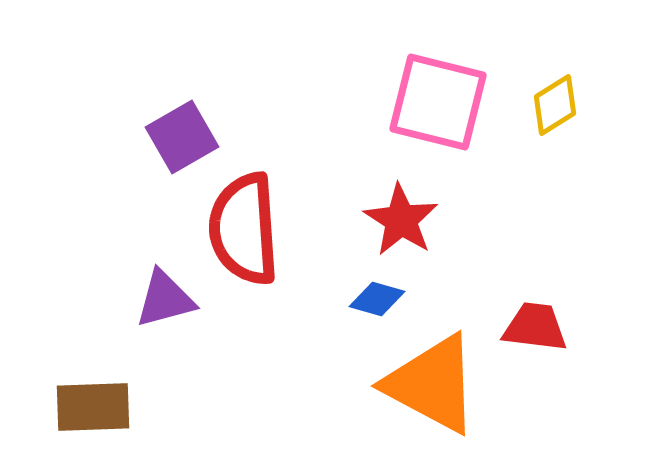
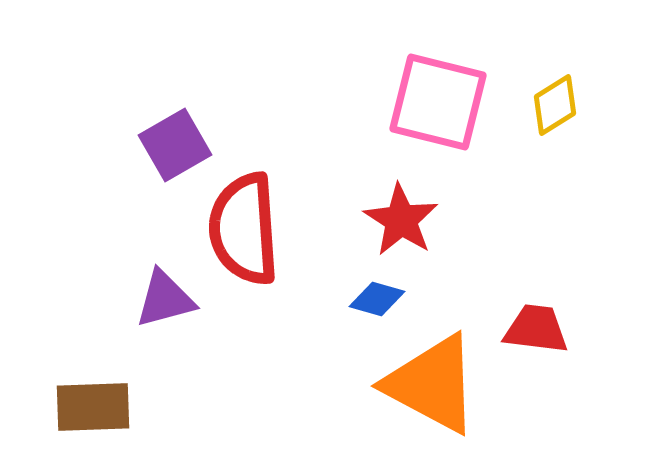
purple square: moved 7 px left, 8 px down
red trapezoid: moved 1 px right, 2 px down
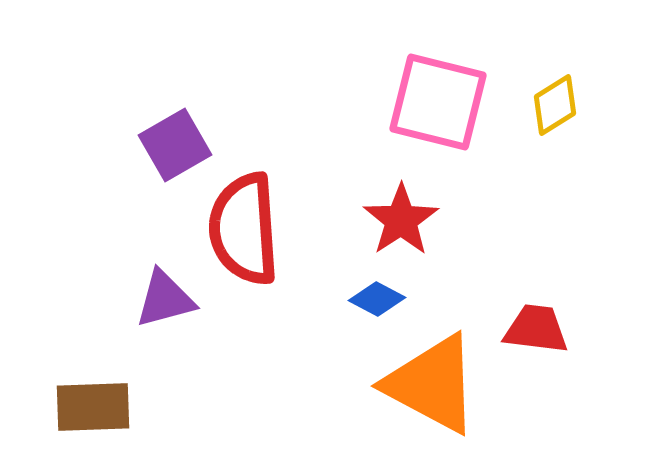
red star: rotated 6 degrees clockwise
blue diamond: rotated 12 degrees clockwise
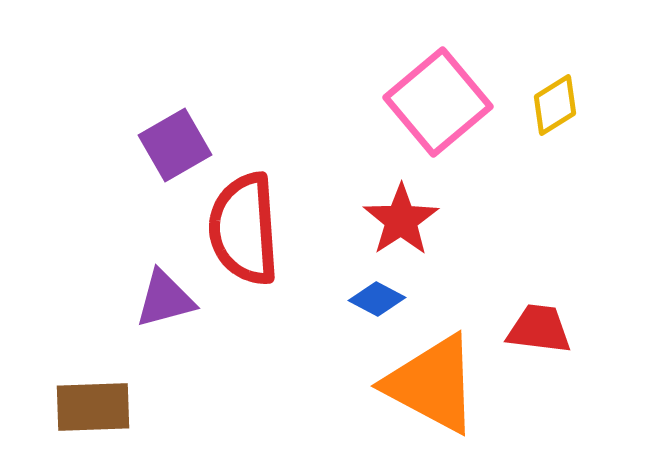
pink square: rotated 36 degrees clockwise
red trapezoid: moved 3 px right
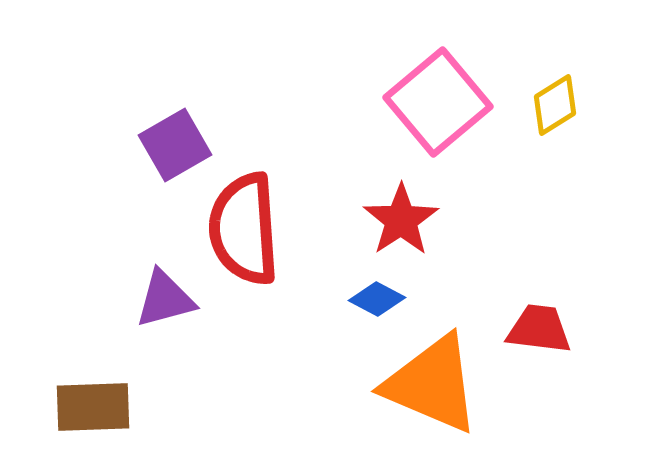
orange triangle: rotated 5 degrees counterclockwise
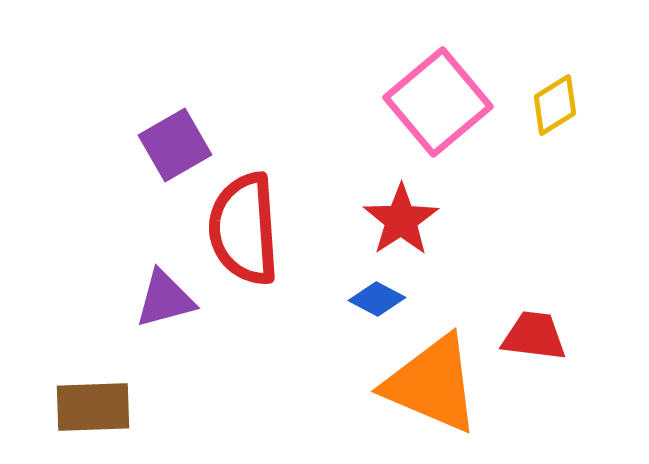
red trapezoid: moved 5 px left, 7 px down
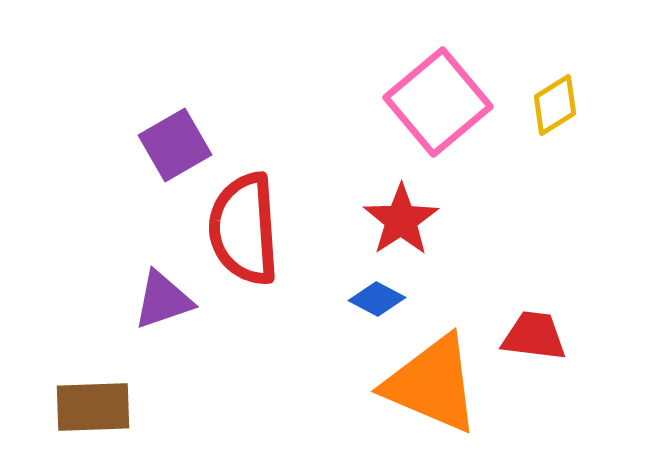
purple triangle: moved 2 px left, 1 px down; rotated 4 degrees counterclockwise
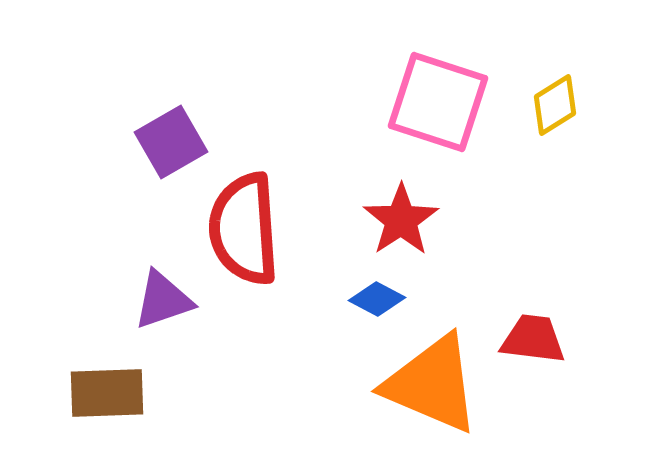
pink square: rotated 32 degrees counterclockwise
purple square: moved 4 px left, 3 px up
red trapezoid: moved 1 px left, 3 px down
brown rectangle: moved 14 px right, 14 px up
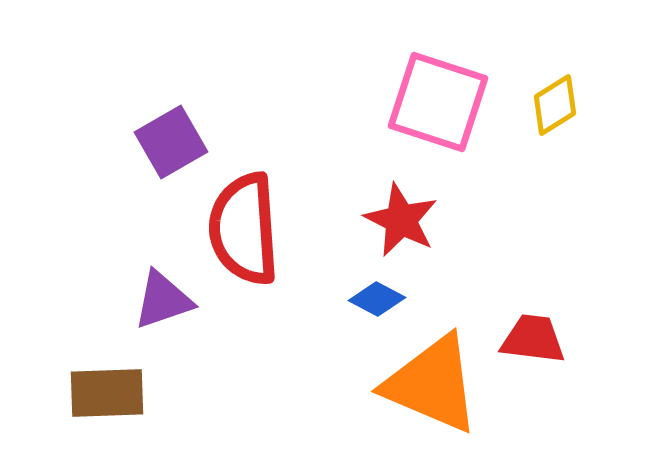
red star: rotated 12 degrees counterclockwise
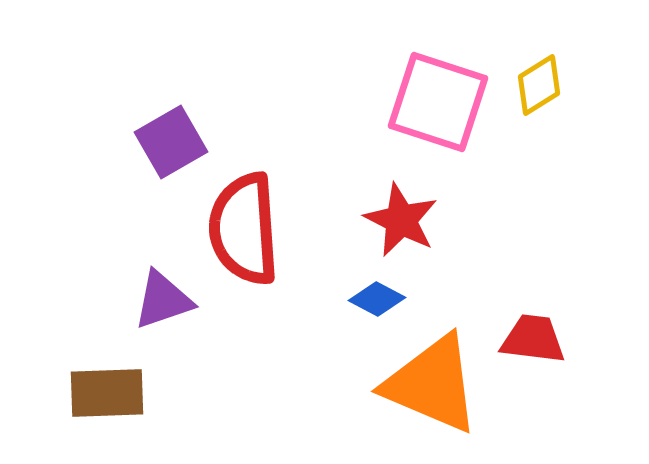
yellow diamond: moved 16 px left, 20 px up
